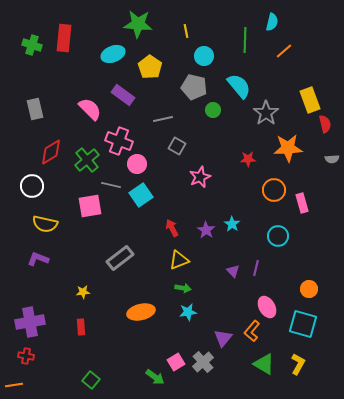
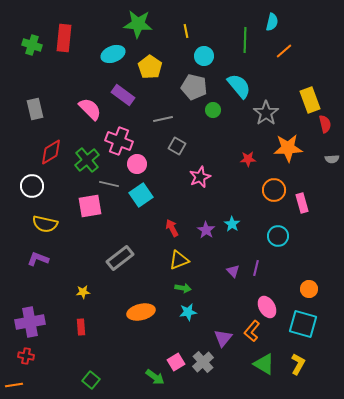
gray line at (111, 185): moved 2 px left, 1 px up
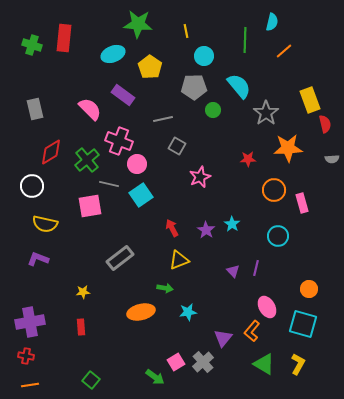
gray pentagon at (194, 87): rotated 15 degrees counterclockwise
green arrow at (183, 288): moved 18 px left
orange line at (14, 385): moved 16 px right
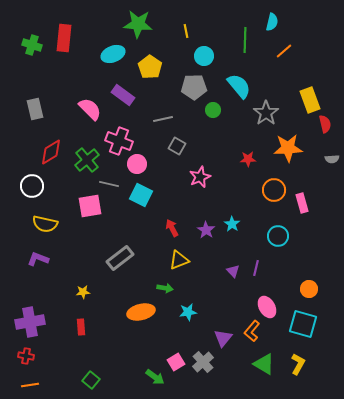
cyan square at (141, 195): rotated 30 degrees counterclockwise
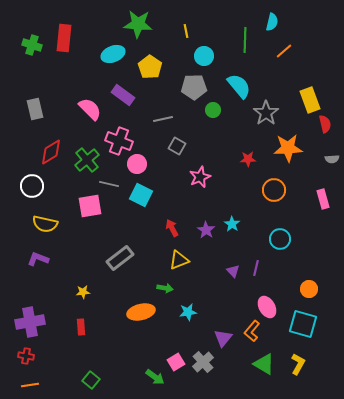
pink rectangle at (302, 203): moved 21 px right, 4 px up
cyan circle at (278, 236): moved 2 px right, 3 px down
